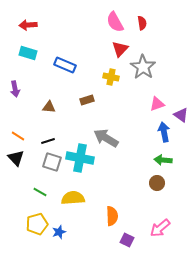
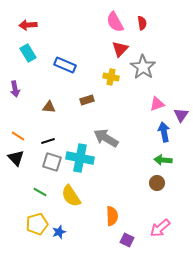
cyan rectangle: rotated 42 degrees clockwise
purple triangle: rotated 28 degrees clockwise
yellow semicircle: moved 2 px left, 2 px up; rotated 120 degrees counterclockwise
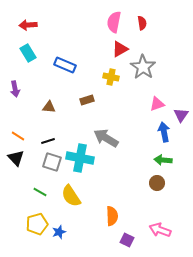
pink semicircle: moved 1 px left; rotated 40 degrees clockwise
red triangle: rotated 18 degrees clockwise
pink arrow: moved 2 px down; rotated 60 degrees clockwise
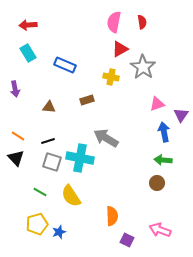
red semicircle: moved 1 px up
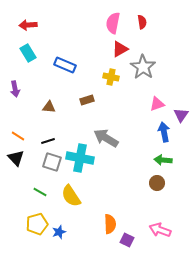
pink semicircle: moved 1 px left, 1 px down
orange semicircle: moved 2 px left, 8 px down
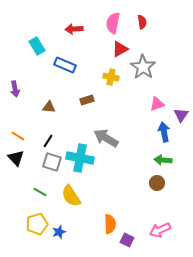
red arrow: moved 46 px right, 4 px down
cyan rectangle: moved 9 px right, 7 px up
black line: rotated 40 degrees counterclockwise
pink arrow: rotated 45 degrees counterclockwise
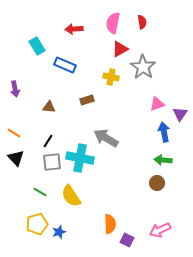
purple triangle: moved 1 px left, 1 px up
orange line: moved 4 px left, 3 px up
gray square: rotated 24 degrees counterclockwise
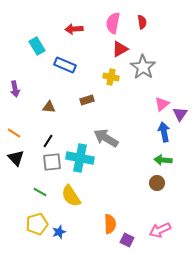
pink triangle: moved 5 px right; rotated 21 degrees counterclockwise
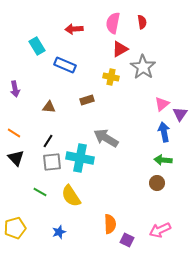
yellow pentagon: moved 22 px left, 4 px down
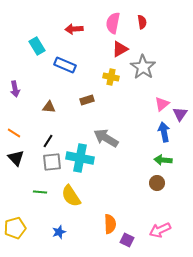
green line: rotated 24 degrees counterclockwise
